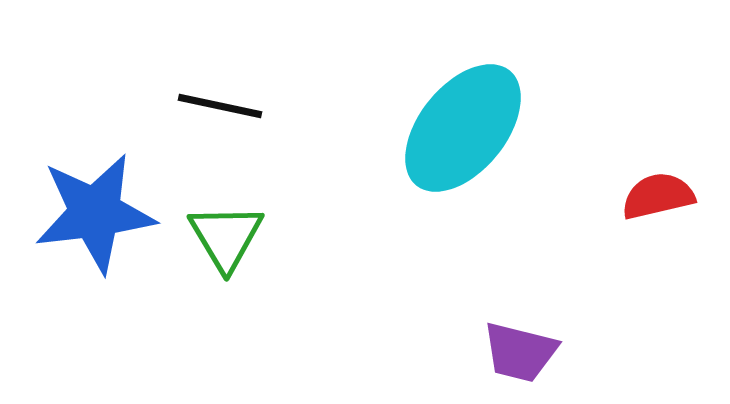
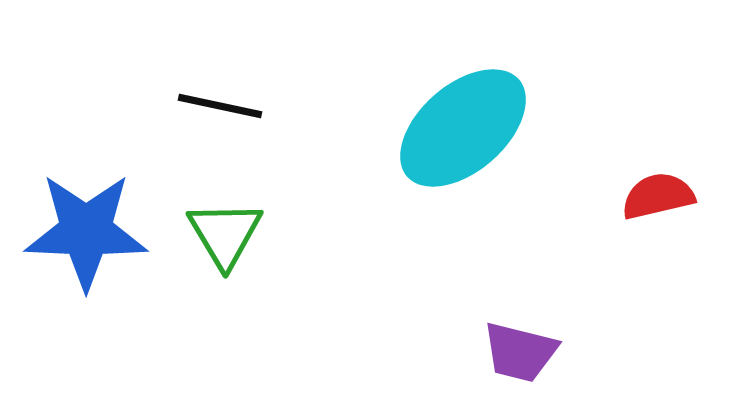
cyan ellipse: rotated 10 degrees clockwise
blue star: moved 9 px left, 18 px down; rotated 9 degrees clockwise
green triangle: moved 1 px left, 3 px up
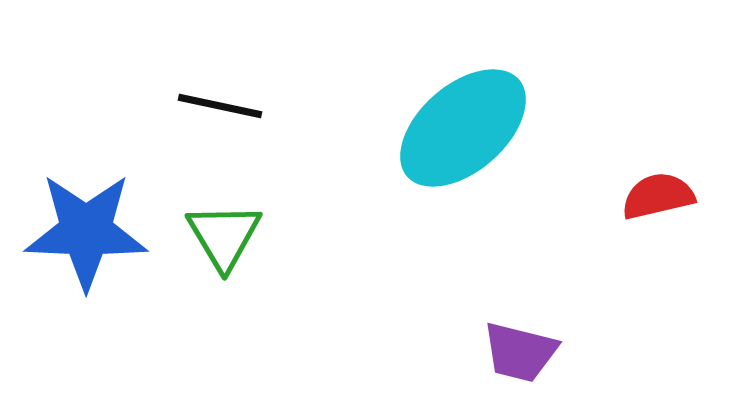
green triangle: moved 1 px left, 2 px down
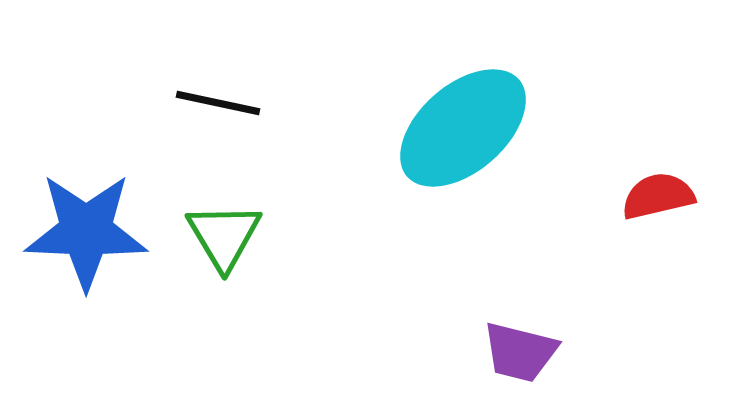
black line: moved 2 px left, 3 px up
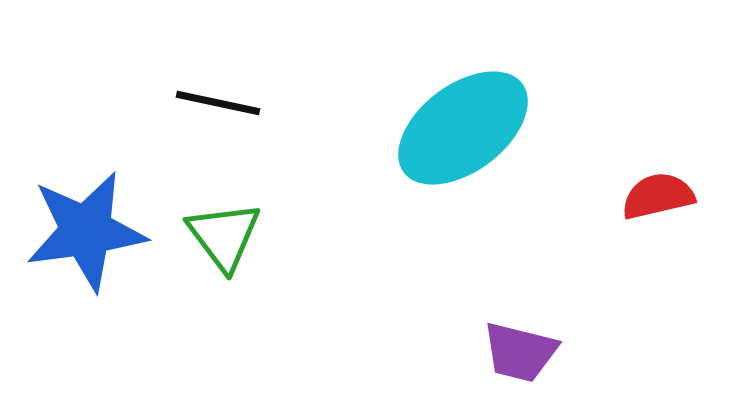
cyan ellipse: rotated 4 degrees clockwise
blue star: rotated 10 degrees counterclockwise
green triangle: rotated 6 degrees counterclockwise
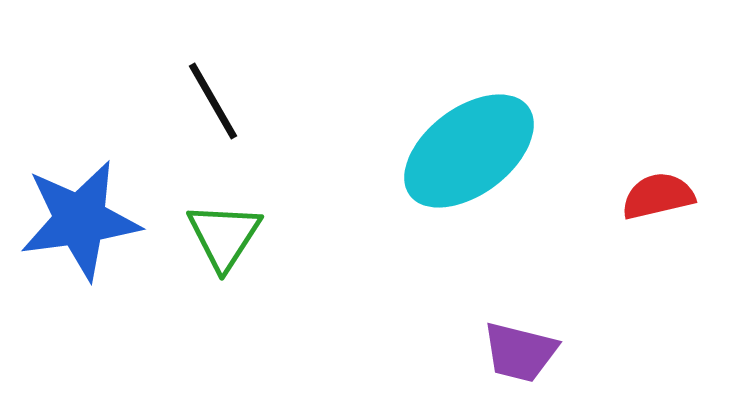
black line: moved 5 px left, 2 px up; rotated 48 degrees clockwise
cyan ellipse: moved 6 px right, 23 px down
blue star: moved 6 px left, 11 px up
green triangle: rotated 10 degrees clockwise
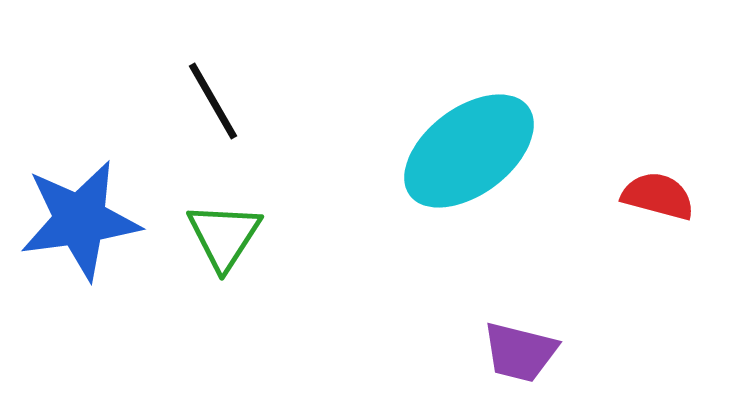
red semicircle: rotated 28 degrees clockwise
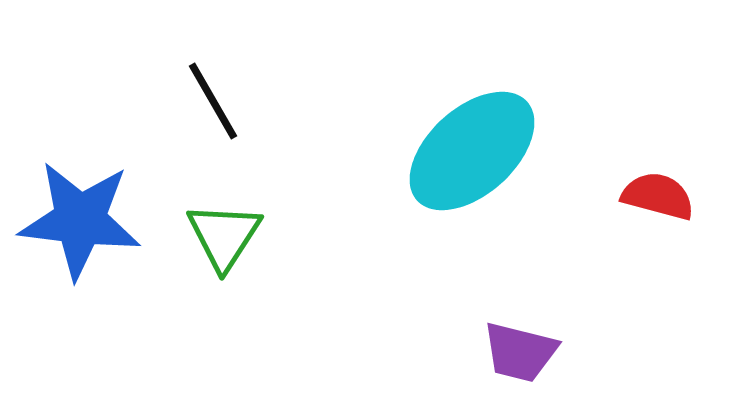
cyan ellipse: moved 3 px right; rotated 5 degrees counterclockwise
blue star: rotated 15 degrees clockwise
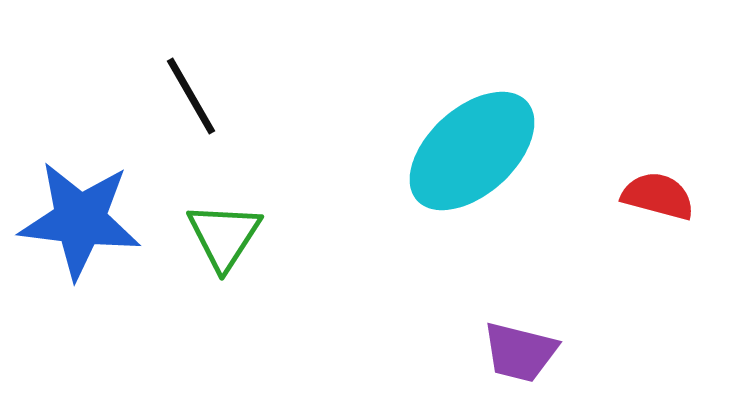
black line: moved 22 px left, 5 px up
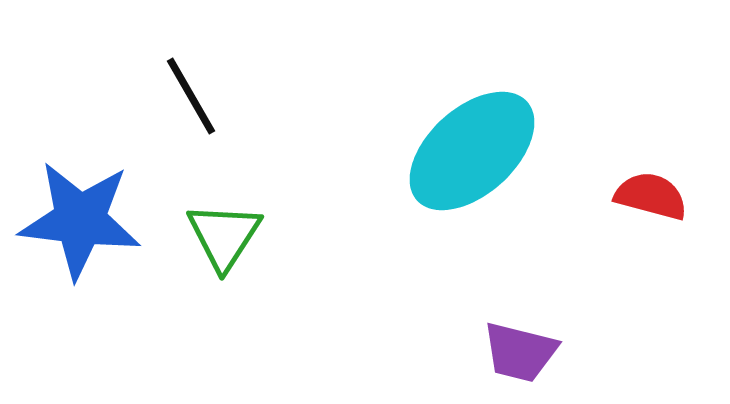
red semicircle: moved 7 px left
